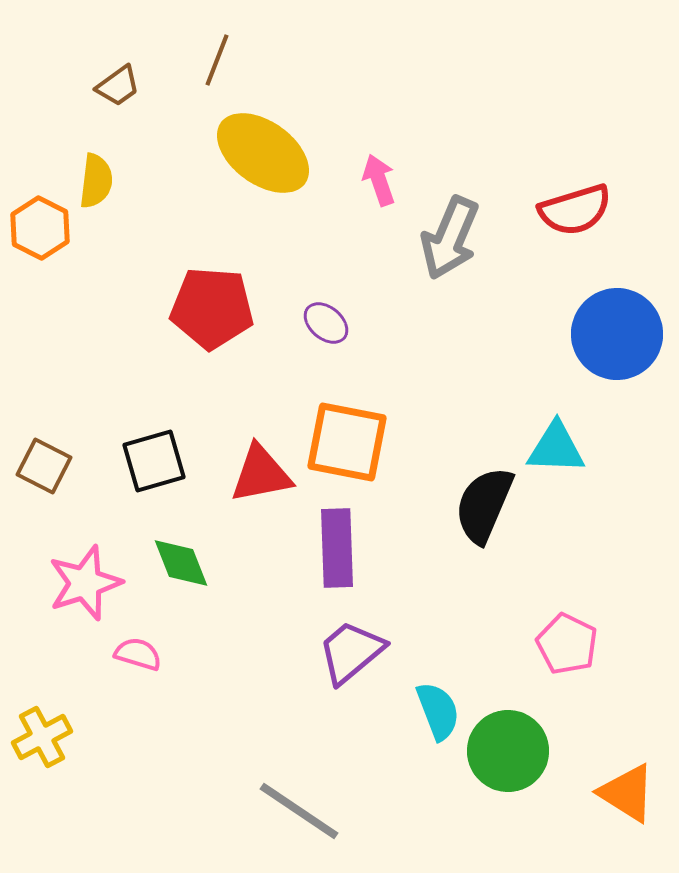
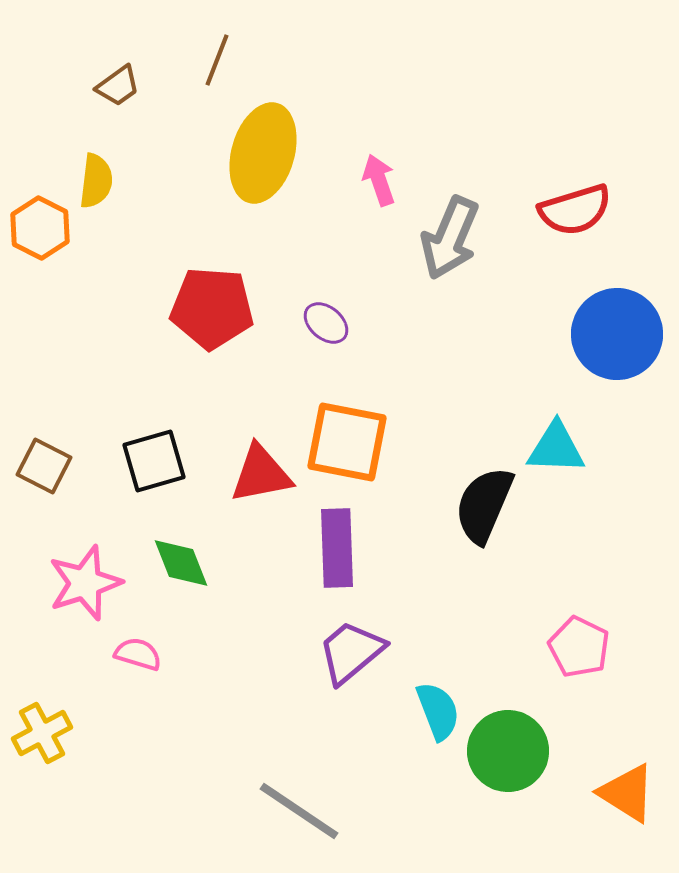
yellow ellipse: rotated 70 degrees clockwise
pink pentagon: moved 12 px right, 3 px down
yellow cross: moved 4 px up
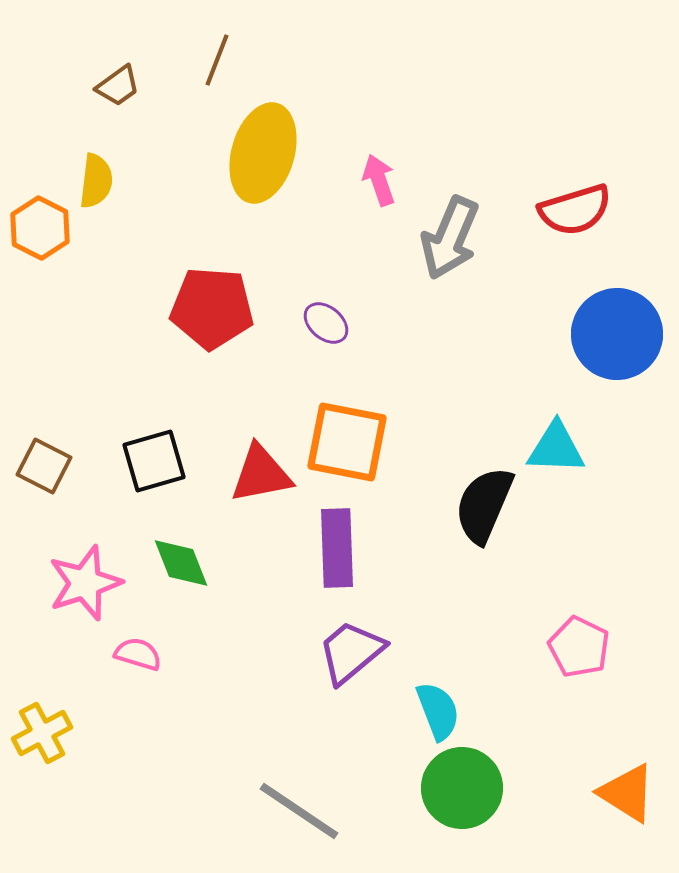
green circle: moved 46 px left, 37 px down
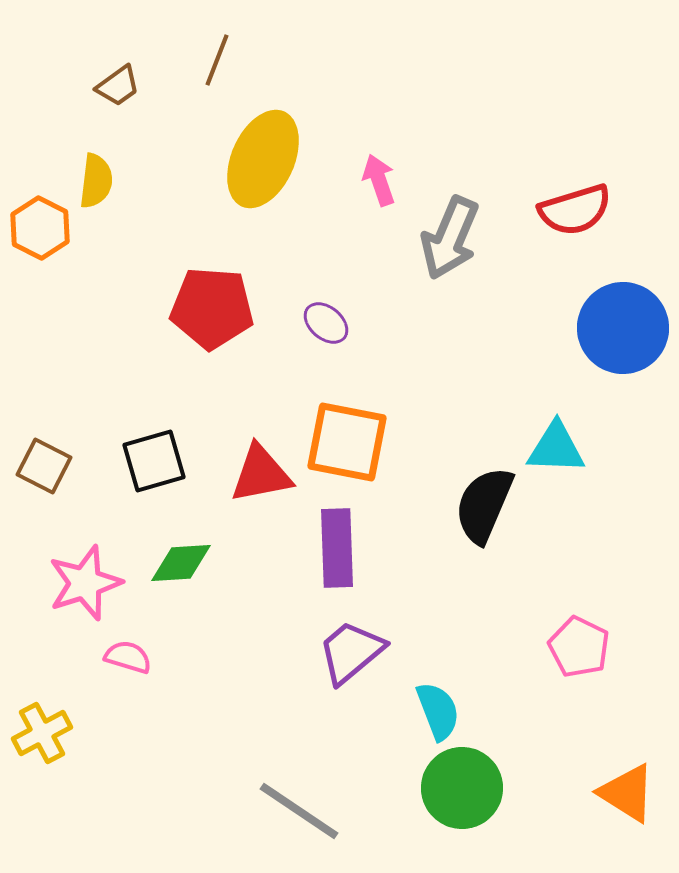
yellow ellipse: moved 6 px down; rotated 8 degrees clockwise
blue circle: moved 6 px right, 6 px up
green diamond: rotated 72 degrees counterclockwise
pink semicircle: moved 10 px left, 3 px down
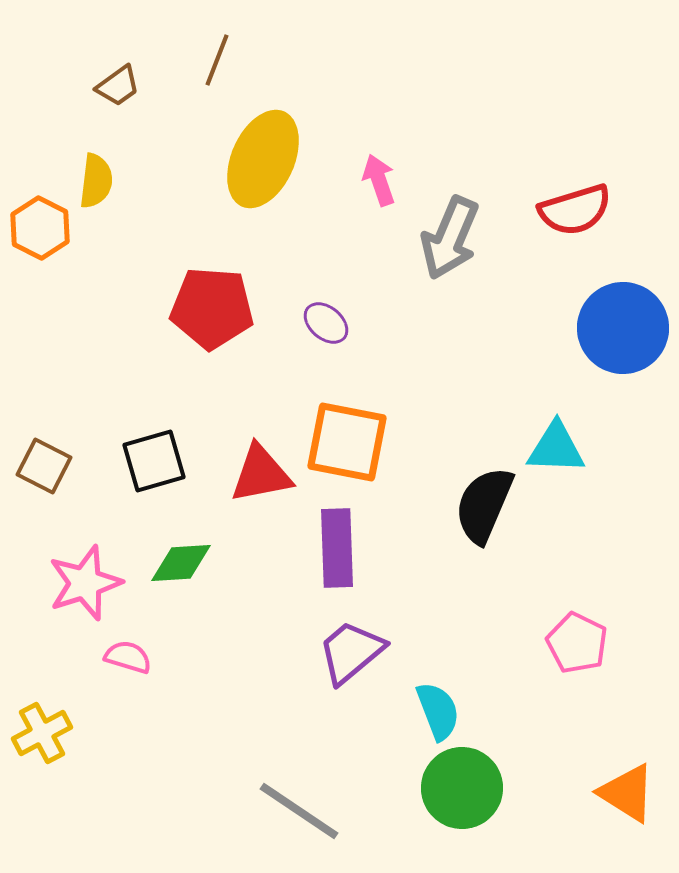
pink pentagon: moved 2 px left, 4 px up
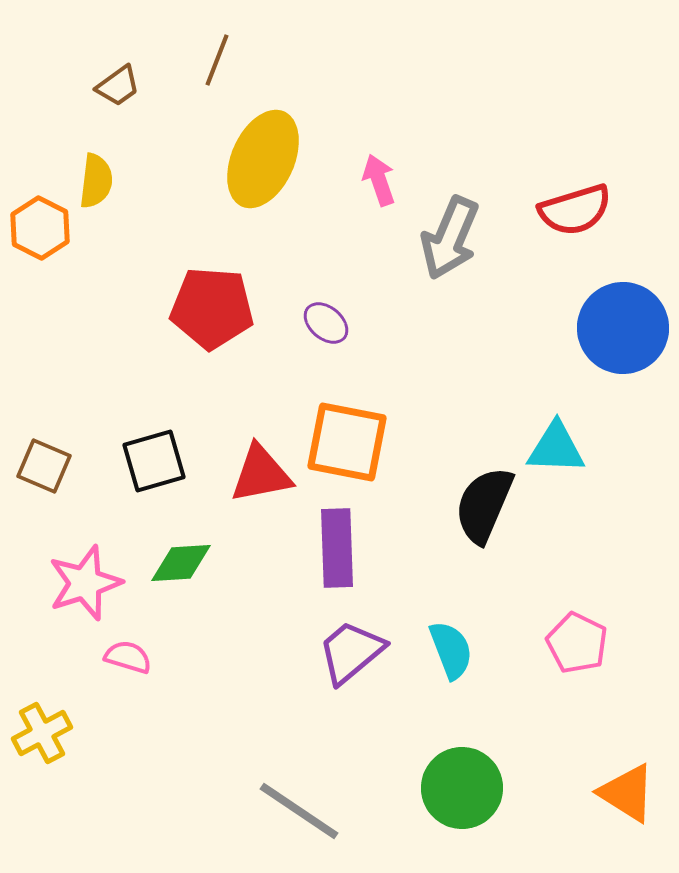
brown square: rotated 4 degrees counterclockwise
cyan semicircle: moved 13 px right, 61 px up
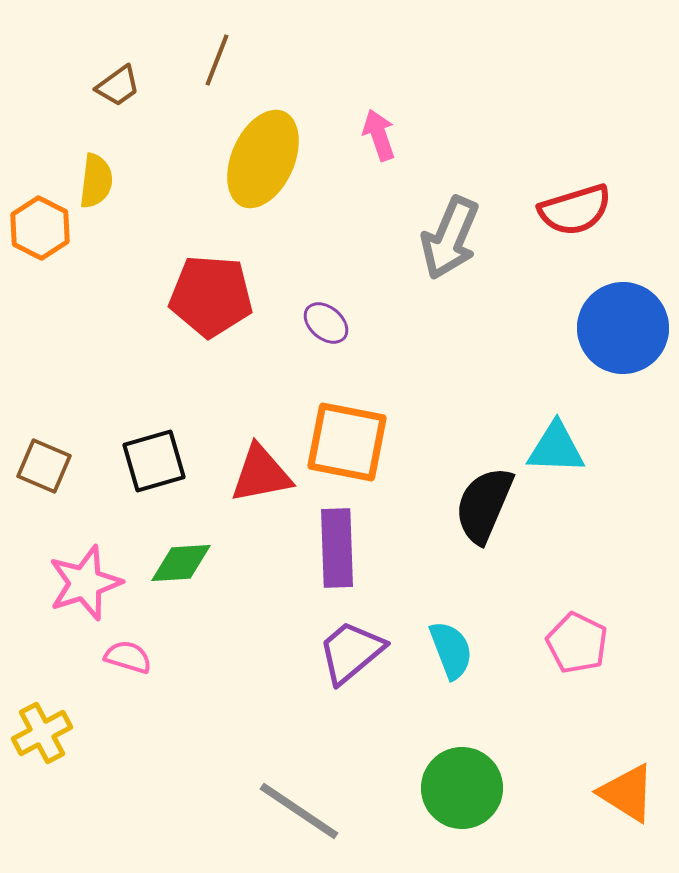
pink arrow: moved 45 px up
red pentagon: moved 1 px left, 12 px up
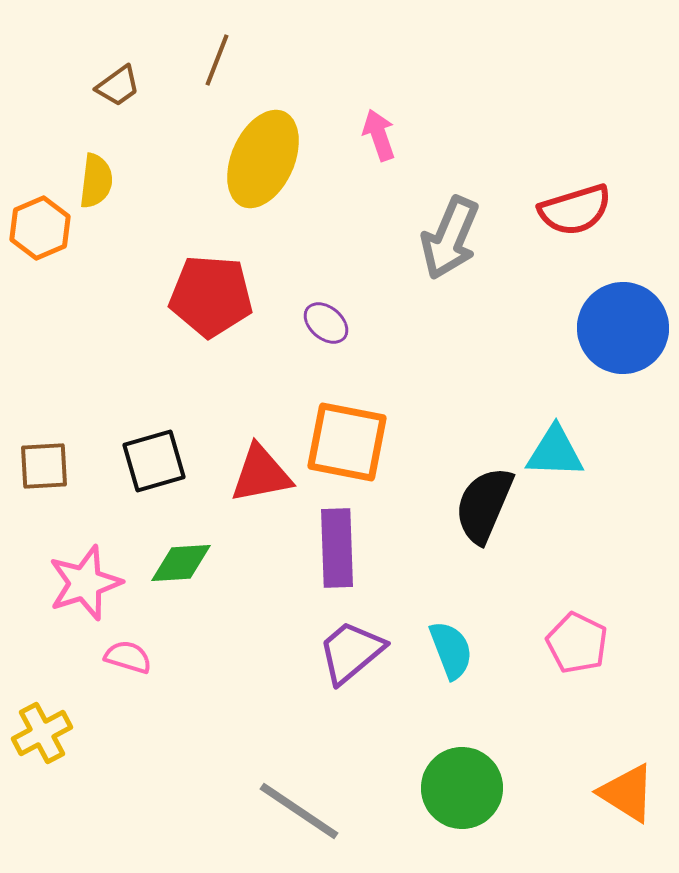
orange hexagon: rotated 10 degrees clockwise
cyan triangle: moved 1 px left, 4 px down
brown square: rotated 26 degrees counterclockwise
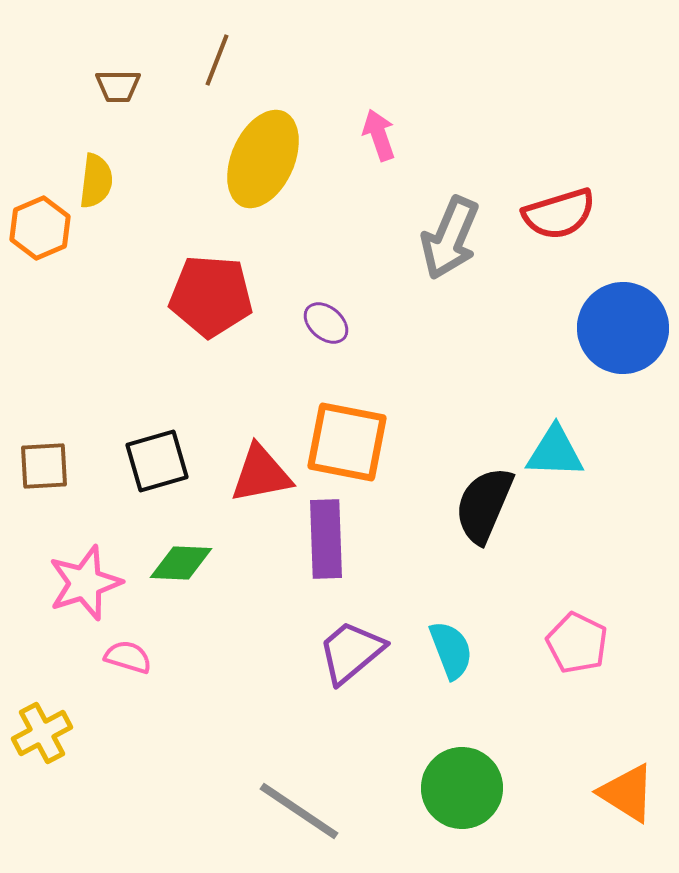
brown trapezoid: rotated 36 degrees clockwise
red semicircle: moved 16 px left, 4 px down
black square: moved 3 px right
purple rectangle: moved 11 px left, 9 px up
green diamond: rotated 6 degrees clockwise
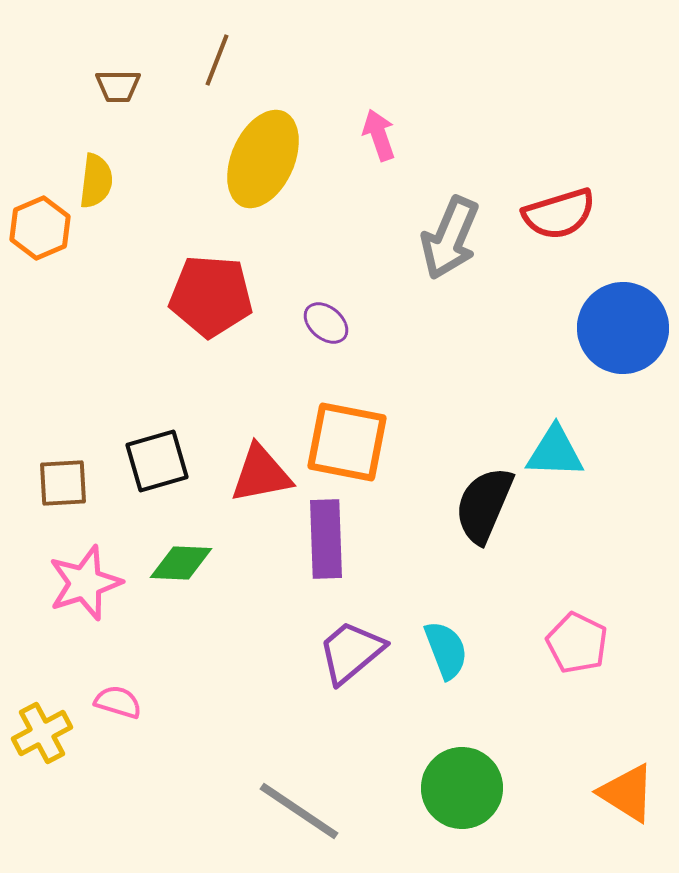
brown square: moved 19 px right, 17 px down
cyan semicircle: moved 5 px left
pink semicircle: moved 10 px left, 45 px down
